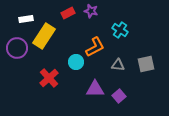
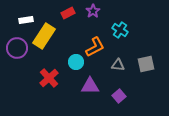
purple star: moved 2 px right; rotated 24 degrees clockwise
white rectangle: moved 1 px down
purple triangle: moved 5 px left, 3 px up
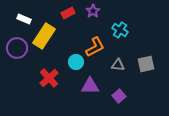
white rectangle: moved 2 px left, 1 px up; rotated 32 degrees clockwise
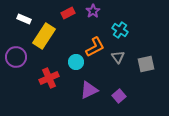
purple circle: moved 1 px left, 9 px down
gray triangle: moved 8 px up; rotated 48 degrees clockwise
red cross: rotated 18 degrees clockwise
purple triangle: moved 1 px left, 4 px down; rotated 24 degrees counterclockwise
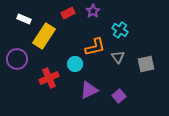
orange L-shape: rotated 15 degrees clockwise
purple circle: moved 1 px right, 2 px down
cyan circle: moved 1 px left, 2 px down
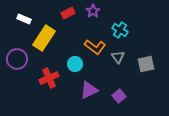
yellow rectangle: moved 2 px down
orange L-shape: rotated 50 degrees clockwise
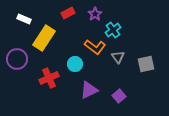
purple star: moved 2 px right, 3 px down
cyan cross: moved 7 px left; rotated 21 degrees clockwise
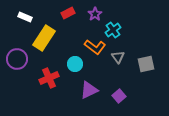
white rectangle: moved 1 px right, 2 px up
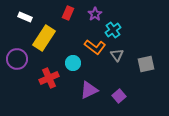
red rectangle: rotated 40 degrees counterclockwise
gray triangle: moved 1 px left, 2 px up
cyan circle: moved 2 px left, 1 px up
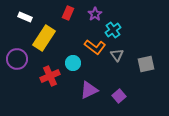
red cross: moved 1 px right, 2 px up
